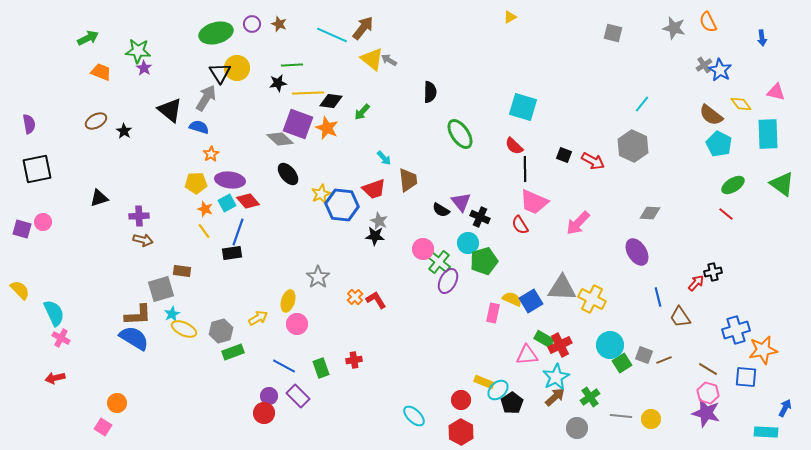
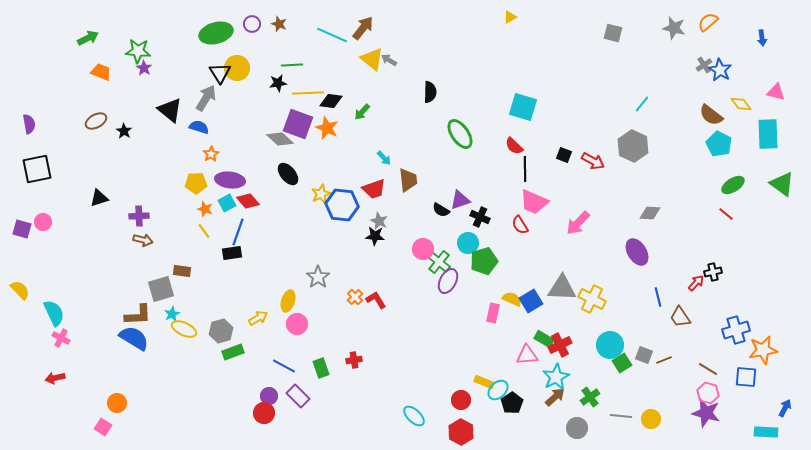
orange semicircle at (708, 22): rotated 75 degrees clockwise
purple triangle at (461, 202): moved 1 px left, 2 px up; rotated 50 degrees clockwise
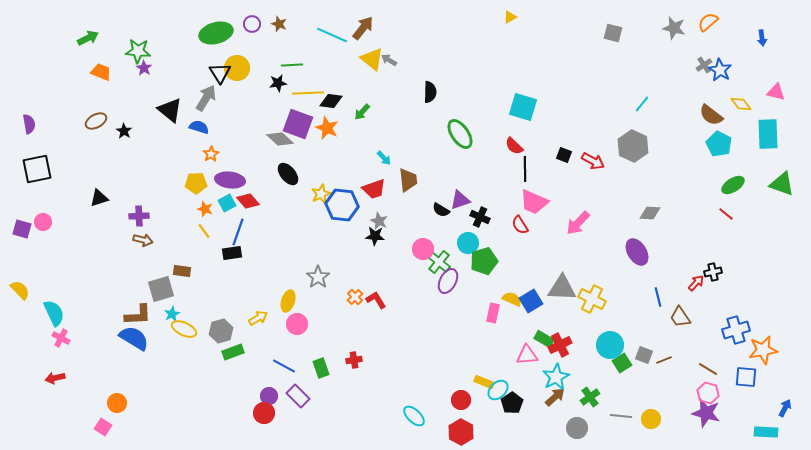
green triangle at (782, 184): rotated 16 degrees counterclockwise
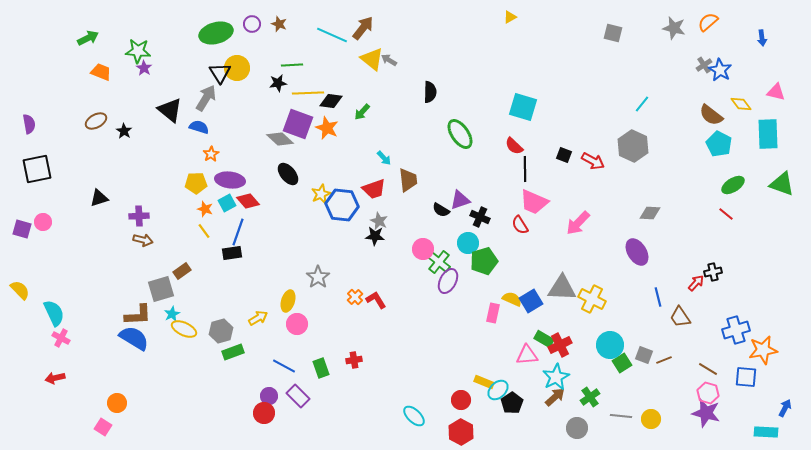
brown rectangle at (182, 271): rotated 42 degrees counterclockwise
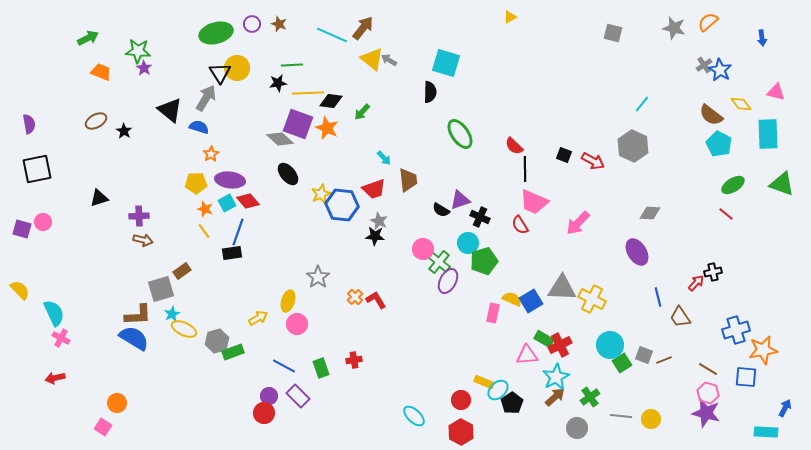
cyan square at (523, 107): moved 77 px left, 44 px up
gray hexagon at (221, 331): moved 4 px left, 10 px down
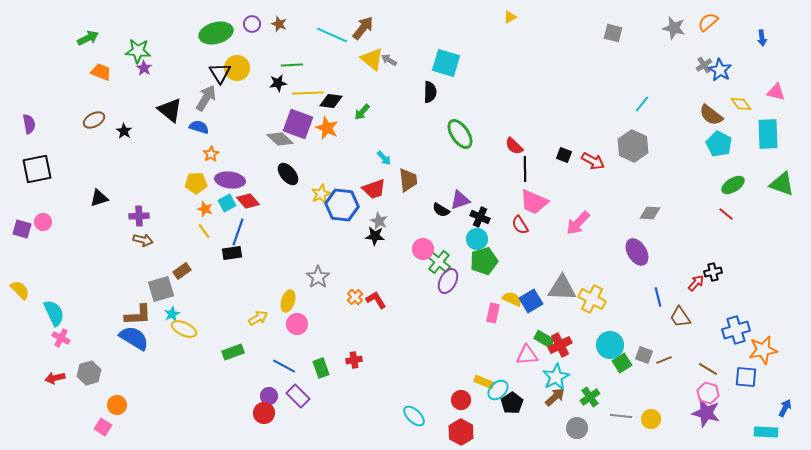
brown ellipse at (96, 121): moved 2 px left, 1 px up
cyan circle at (468, 243): moved 9 px right, 4 px up
gray hexagon at (217, 341): moved 128 px left, 32 px down
orange circle at (117, 403): moved 2 px down
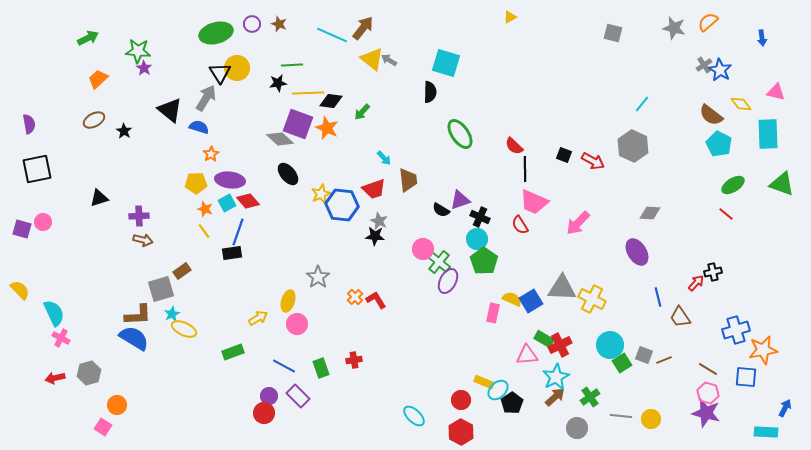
orange trapezoid at (101, 72): moved 3 px left, 7 px down; rotated 65 degrees counterclockwise
green pentagon at (484, 261): rotated 20 degrees counterclockwise
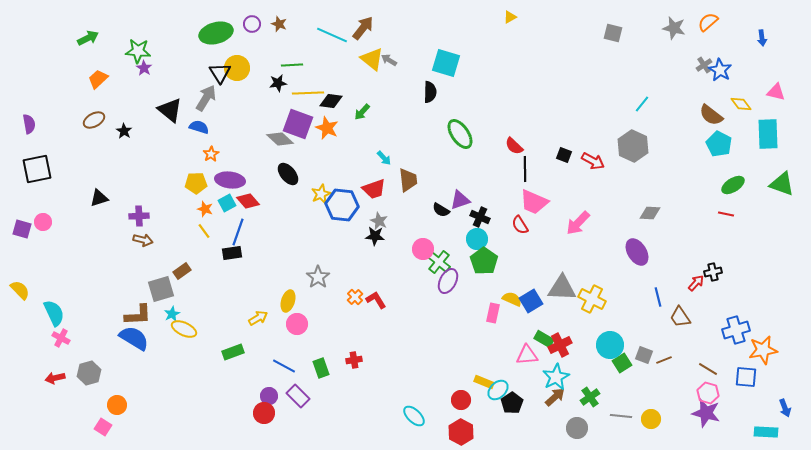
red line at (726, 214): rotated 28 degrees counterclockwise
blue arrow at (785, 408): rotated 132 degrees clockwise
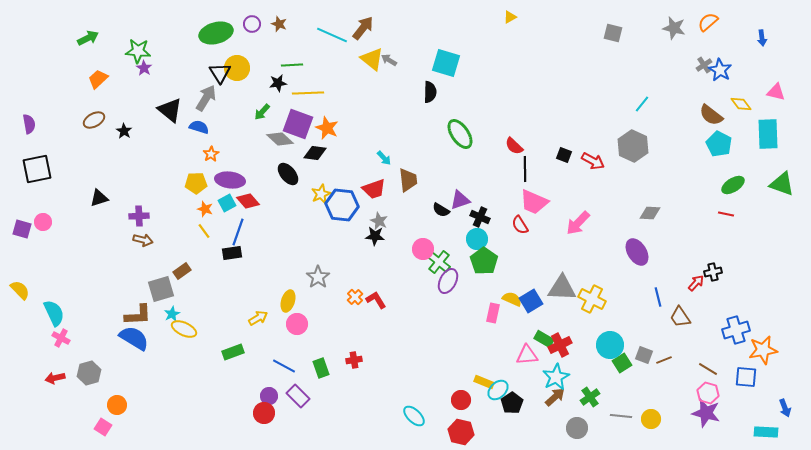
black diamond at (331, 101): moved 16 px left, 52 px down
green arrow at (362, 112): moved 100 px left
red hexagon at (461, 432): rotated 15 degrees counterclockwise
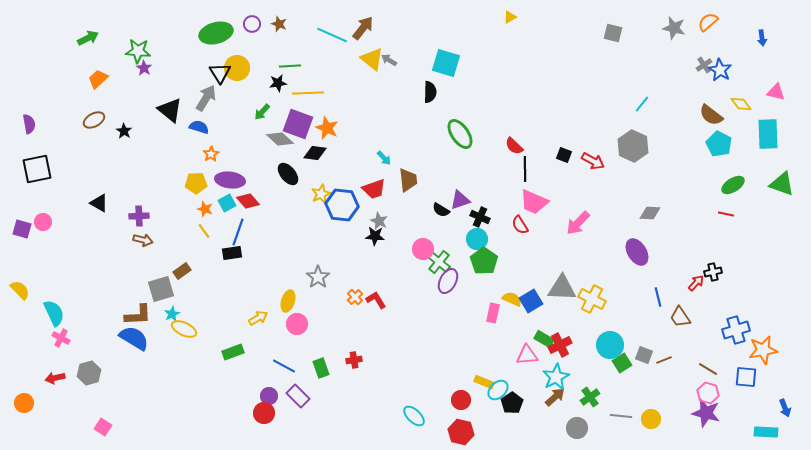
green line at (292, 65): moved 2 px left, 1 px down
black triangle at (99, 198): moved 5 px down; rotated 48 degrees clockwise
orange circle at (117, 405): moved 93 px left, 2 px up
